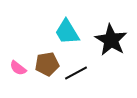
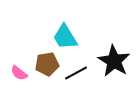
cyan trapezoid: moved 2 px left, 5 px down
black star: moved 3 px right, 21 px down
pink semicircle: moved 1 px right, 5 px down
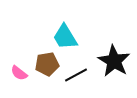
black line: moved 2 px down
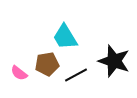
black star: rotated 12 degrees counterclockwise
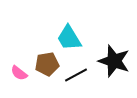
cyan trapezoid: moved 4 px right, 1 px down
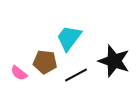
cyan trapezoid: rotated 68 degrees clockwise
brown pentagon: moved 2 px left, 2 px up; rotated 15 degrees clockwise
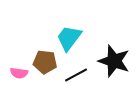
pink semicircle: rotated 30 degrees counterclockwise
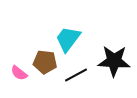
cyan trapezoid: moved 1 px left, 1 px down
black star: rotated 16 degrees counterclockwise
pink semicircle: rotated 30 degrees clockwise
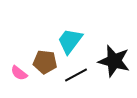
cyan trapezoid: moved 2 px right, 2 px down
black star: rotated 12 degrees clockwise
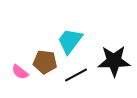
black star: rotated 16 degrees counterclockwise
pink semicircle: moved 1 px right, 1 px up
